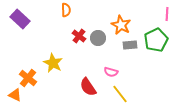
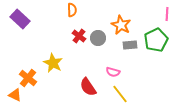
orange semicircle: moved 6 px right
pink semicircle: moved 2 px right
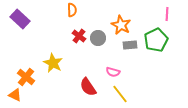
orange cross: moved 2 px left, 1 px up
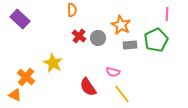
yellow line: moved 2 px right
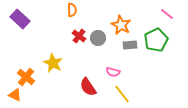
pink line: rotated 56 degrees counterclockwise
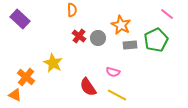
yellow line: moved 5 px left, 1 px down; rotated 24 degrees counterclockwise
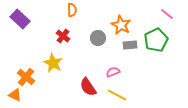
red cross: moved 16 px left
pink semicircle: rotated 144 degrees clockwise
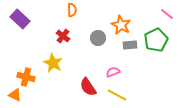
orange cross: rotated 24 degrees counterclockwise
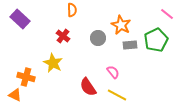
pink semicircle: rotated 72 degrees clockwise
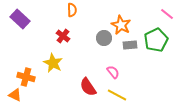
gray circle: moved 6 px right
